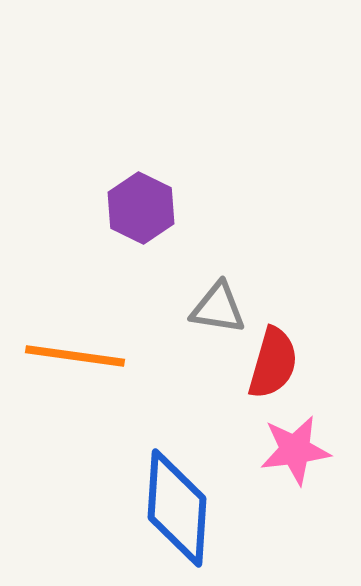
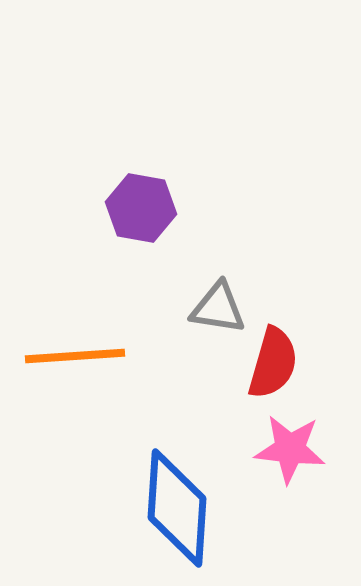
purple hexagon: rotated 16 degrees counterclockwise
orange line: rotated 12 degrees counterclockwise
pink star: moved 5 px left, 1 px up; rotated 14 degrees clockwise
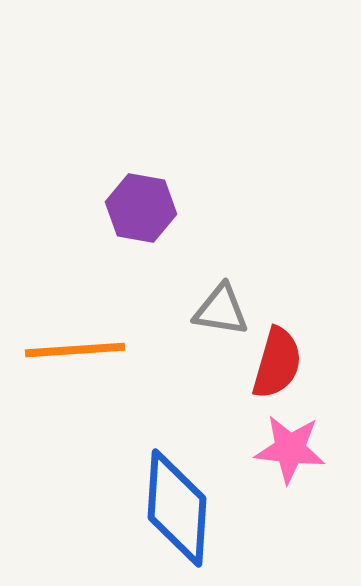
gray triangle: moved 3 px right, 2 px down
orange line: moved 6 px up
red semicircle: moved 4 px right
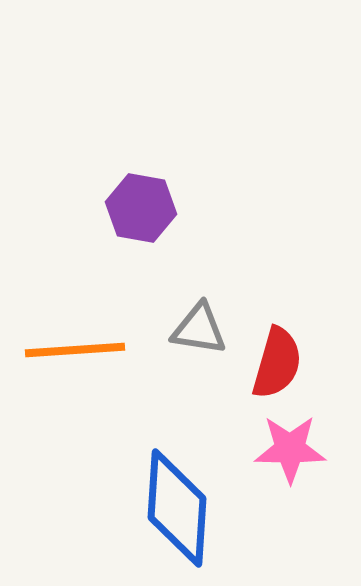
gray triangle: moved 22 px left, 19 px down
pink star: rotated 6 degrees counterclockwise
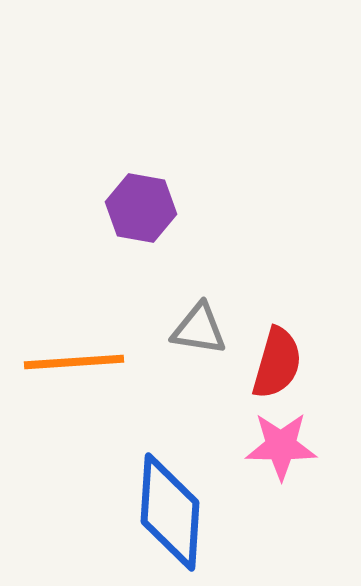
orange line: moved 1 px left, 12 px down
pink star: moved 9 px left, 3 px up
blue diamond: moved 7 px left, 4 px down
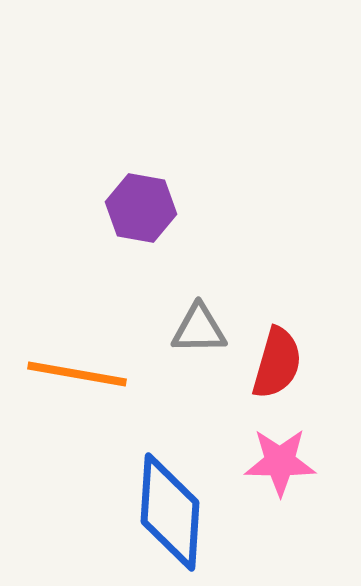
gray triangle: rotated 10 degrees counterclockwise
orange line: moved 3 px right, 12 px down; rotated 14 degrees clockwise
pink star: moved 1 px left, 16 px down
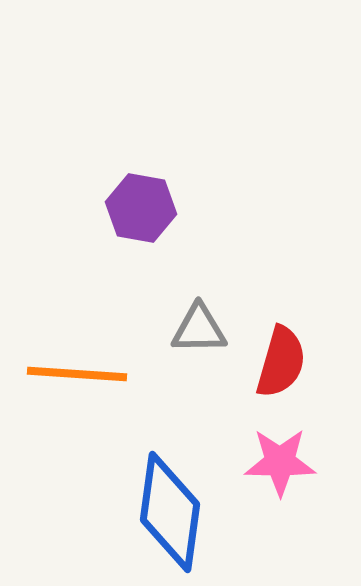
red semicircle: moved 4 px right, 1 px up
orange line: rotated 6 degrees counterclockwise
blue diamond: rotated 4 degrees clockwise
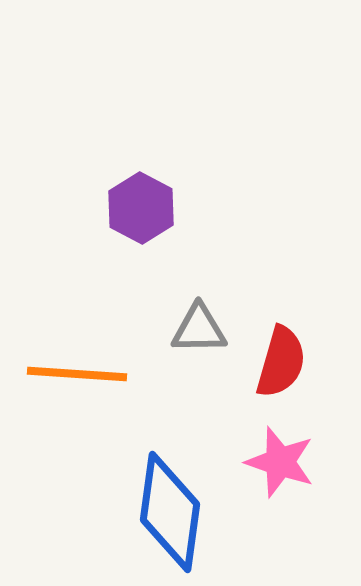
purple hexagon: rotated 18 degrees clockwise
pink star: rotated 18 degrees clockwise
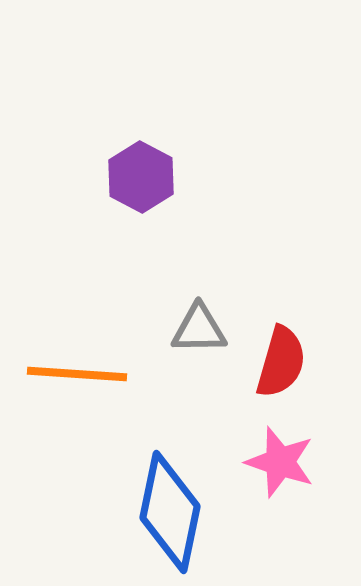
purple hexagon: moved 31 px up
blue diamond: rotated 4 degrees clockwise
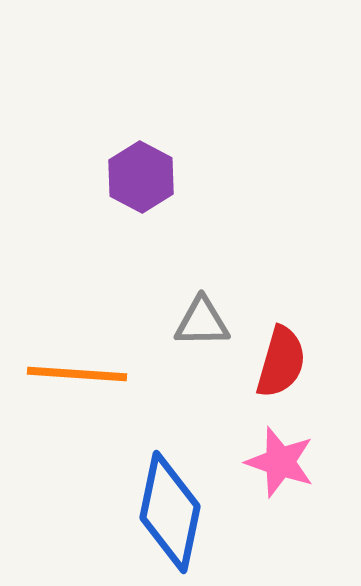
gray triangle: moved 3 px right, 7 px up
